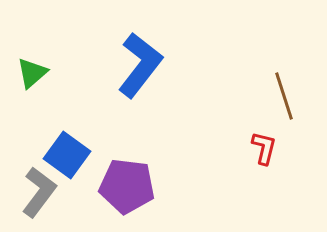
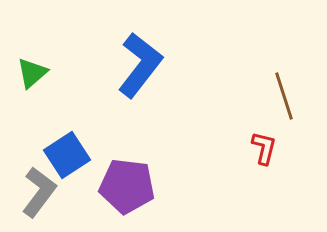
blue square: rotated 21 degrees clockwise
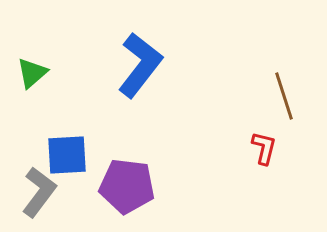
blue square: rotated 30 degrees clockwise
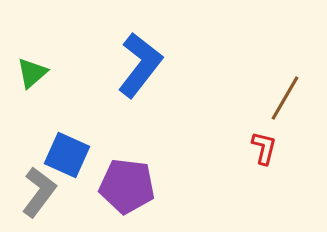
brown line: moved 1 px right, 2 px down; rotated 48 degrees clockwise
blue square: rotated 27 degrees clockwise
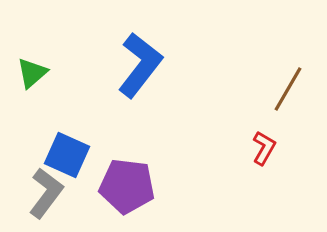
brown line: moved 3 px right, 9 px up
red L-shape: rotated 16 degrees clockwise
gray L-shape: moved 7 px right, 1 px down
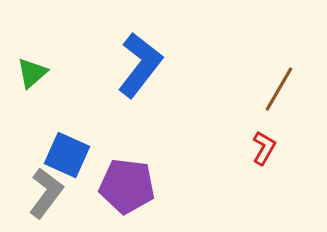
brown line: moved 9 px left
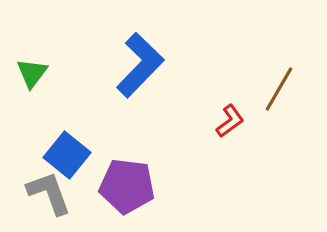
blue L-shape: rotated 6 degrees clockwise
green triangle: rotated 12 degrees counterclockwise
red L-shape: moved 34 px left, 27 px up; rotated 24 degrees clockwise
blue square: rotated 15 degrees clockwise
gray L-shape: moved 3 px right; rotated 57 degrees counterclockwise
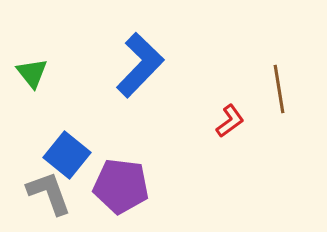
green triangle: rotated 16 degrees counterclockwise
brown line: rotated 39 degrees counterclockwise
purple pentagon: moved 6 px left
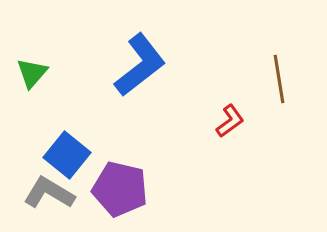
blue L-shape: rotated 8 degrees clockwise
green triangle: rotated 20 degrees clockwise
brown line: moved 10 px up
purple pentagon: moved 1 px left, 3 px down; rotated 6 degrees clockwise
gray L-shape: rotated 39 degrees counterclockwise
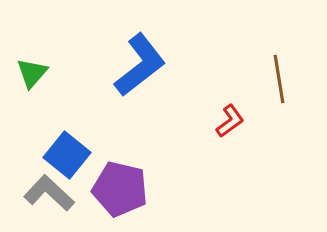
gray L-shape: rotated 12 degrees clockwise
